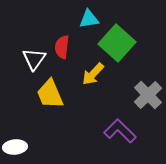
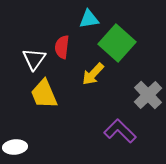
yellow trapezoid: moved 6 px left
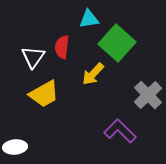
white triangle: moved 1 px left, 2 px up
yellow trapezoid: rotated 96 degrees counterclockwise
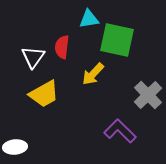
green square: moved 3 px up; rotated 30 degrees counterclockwise
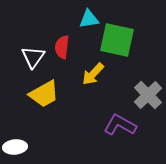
purple L-shape: moved 6 px up; rotated 16 degrees counterclockwise
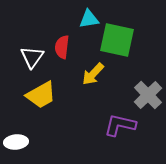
white triangle: moved 1 px left
yellow trapezoid: moved 3 px left, 1 px down
purple L-shape: rotated 16 degrees counterclockwise
white ellipse: moved 1 px right, 5 px up
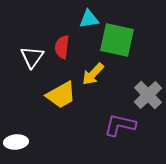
yellow trapezoid: moved 20 px right
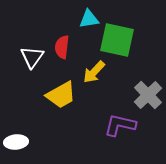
yellow arrow: moved 1 px right, 2 px up
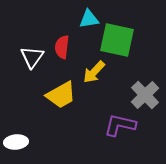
gray cross: moved 3 px left
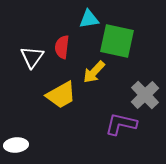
green square: moved 1 px down
purple L-shape: moved 1 px right, 1 px up
white ellipse: moved 3 px down
